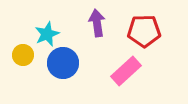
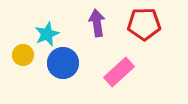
red pentagon: moved 7 px up
pink rectangle: moved 7 px left, 1 px down
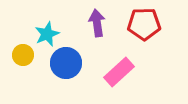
blue circle: moved 3 px right
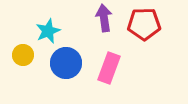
purple arrow: moved 7 px right, 5 px up
cyan star: moved 1 px right, 3 px up
pink rectangle: moved 10 px left, 4 px up; rotated 28 degrees counterclockwise
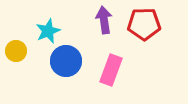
purple arrow: moved 2 px down
yellow circle: moved 7 px left, 4 px up
blue circle: moved 2 px up
pink rectangle: moved 2 px right, 2 px down
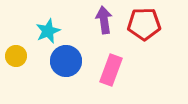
yellow circle: moved 5 px down
